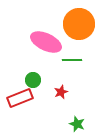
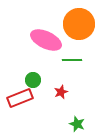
pink ellipse: moved 2 px up
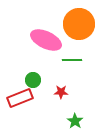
red star: rotated 24 degrees clockwise
green star: moved 2 px left, 3 px up; rotated 14 degrees clockwise
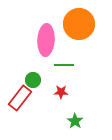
pink ellipse: rotated 68 degrees clockwise
green line: moved 8 px left, 5 px down
red rectangle: rotated 30 degrees counterclockwise
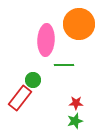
red star: moved 15 px right, 11 px down
green star: rotated 21 degrees clockwise
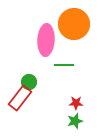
orange circle: moved 5 px left
green circle: moved 4 px left, 2 px down
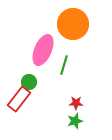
orange circle: moved 1 px left
pink ellipse: moved 3 px left, 10 px down; rotated 20 degrees clockwise
green line: rotated 72 degrees counterclockwise
red rectangle: moved 1 px left, 1 px down
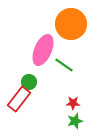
orange circle: moved 2 px left
green line: rotated 72 degrees counterclockwise
red star: moved 3 px left
